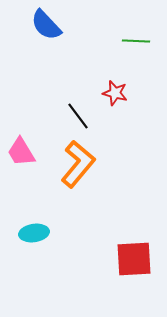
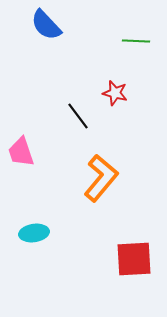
pink trapezoid: rotated 12 degrees clockwise
orange L-shape: moved 23 px right, 14 px down
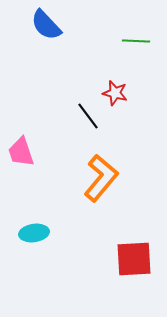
black line: moved 10 px right
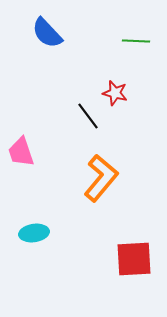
blue semicircle: moved 1 px right, 8 px down
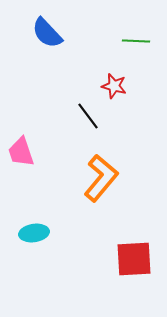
red star: moved 1 px left, 7 px up
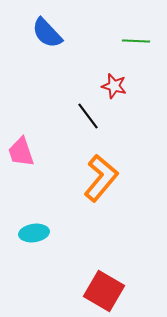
red square: moved 30 px left, 32 px down; rotated 33 degrees clockwise
